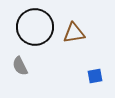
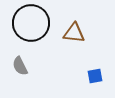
black circle: moved 4 px left, 4 px up
brown triangle: rotated 15 degrees clockwise
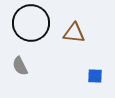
blue square: rotated 14 degrees clockwise
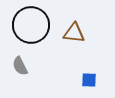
black circle: moved 2 px down
blue square: moved 6 px left, 4 px down
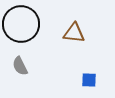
black circle: moved 10 px left, 1 px up
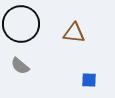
gray semicircle: rotated 24 degrees counterclockwise
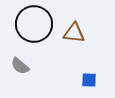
black circle: moved 13 px right
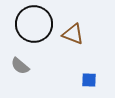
brown triangle: moved 1 px left, 1 px down; rotated 15 degrees clockwise
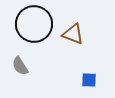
gray semicircle: rotated 18 degrees clockwise
